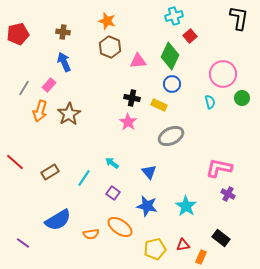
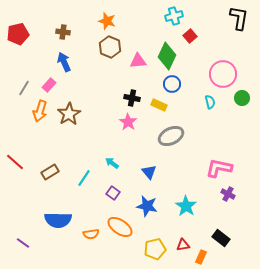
green diamond: moved 3 px left
blue semicircle: rotated 32 degrees clockwise
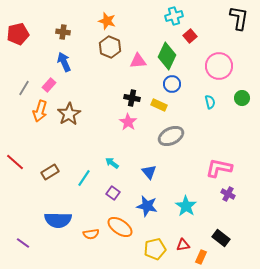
pink circle: moved 4 px left, 8 px up
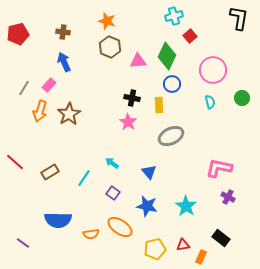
pink circle: moved 6 px left, 4 px down
yellow rectangle: rotated 63 degrees clockwise
purple cross: moved 3 px down
